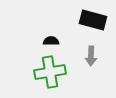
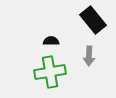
black rectangle: rotated 36 degrees clockwise
gray arrow: moved 2 px left
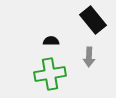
gray arrow: moved 1 px down
green cross: moved 2 px down
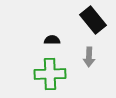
black semicircle: moved 1 px right, 1 px up
green cross: rotated 8 degrees clockwise
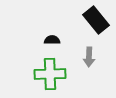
black rectangle: moved 3 px right
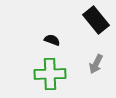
black semicircle: rotated 21 degrees clockwise
gray arrow: moved 7 px right, 7 px down; rotated 24 degrees clockwise
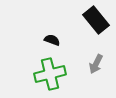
green cross: rotated 12 degrees counterclockwise
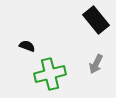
black semicircle: moved 25 px left, 6 px down
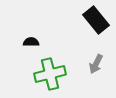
black semicircle: moved 4 px right, 4 px up; rotated 21 degrees counterclockwise
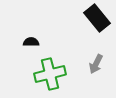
black rectangle: moved 1 px right, 2 px up
